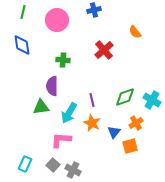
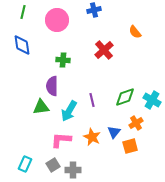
cyan arrow: moved 2 px up
orange star: moved 14 px down
gray square: rotated 16 degrees clockwise
gray cross: rotated 28 degrees counterclockwise
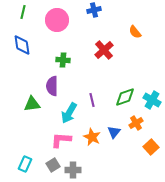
green triangle: moved 9 px left, 3 px up
cyan arrow: moved 2 px down
orange square: moved 21 px right, 1 px down; rotated 28 degrees counterclockwise
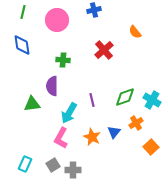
pink L-shape: moved 2 px up; rotated 65 degrees counterclockwise
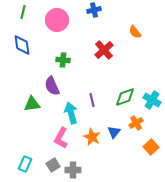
purple semicircle: rotated 24 degrees counterclockwise
cyan arrow: moved 2 px right; rotated 135 degrees clockwise
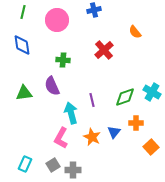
cyan cross: moved 8 px up
green triangle: moved 8 px left, 11 px up
orange cross: rotated 32 degrees clockwise
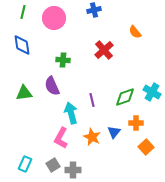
pink circle: moved 3 px left, 2 px up
orange square: moved 5 px left
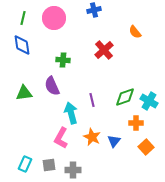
green line: moved 6 px down
cyan cross: moved 3 px left, 9 px down
blue triangle: moved 9 px down
gray square: moved 4 px left; rotated 24 degrees clockwise
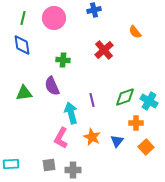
blue triangle: moved 3 px right
cyan rectangle: moved 14 px left; rotated 63 degrees clockwise
